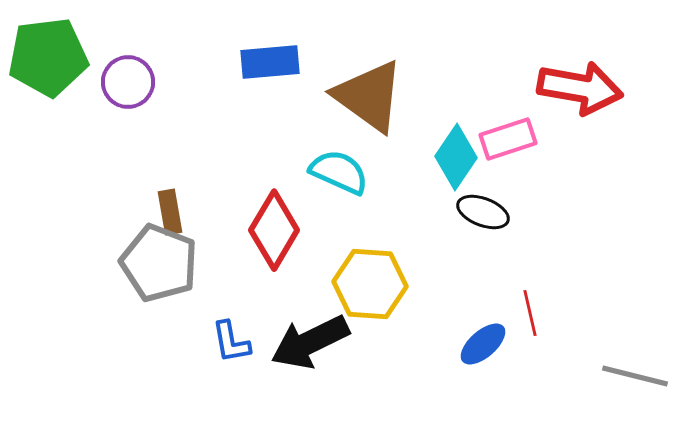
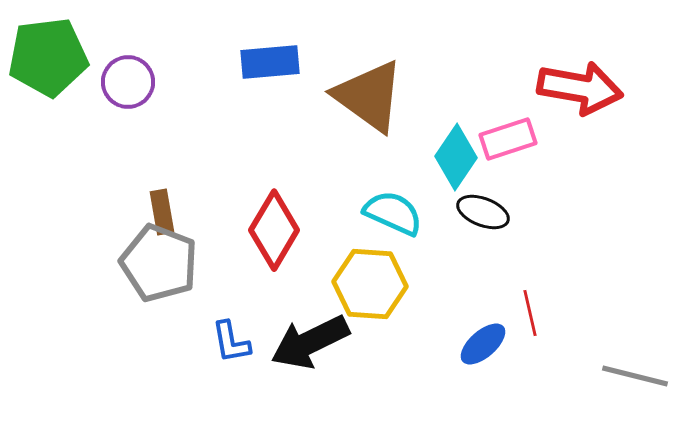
cyan semicircle: moved 54 px right, 41 px down
brown rectangle: moved 8 px left
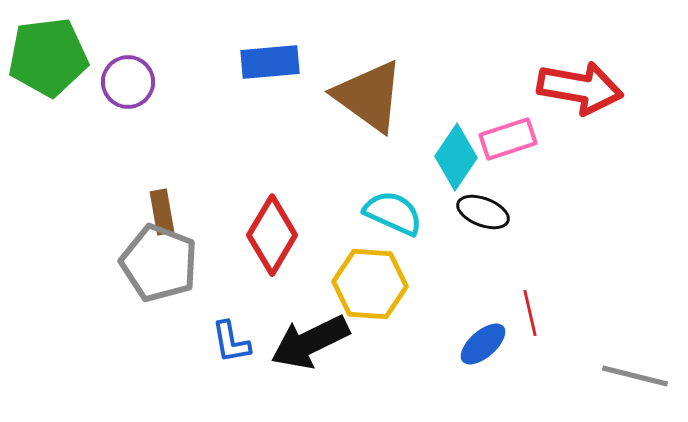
red diamond: moved 2 px left, 5 px down
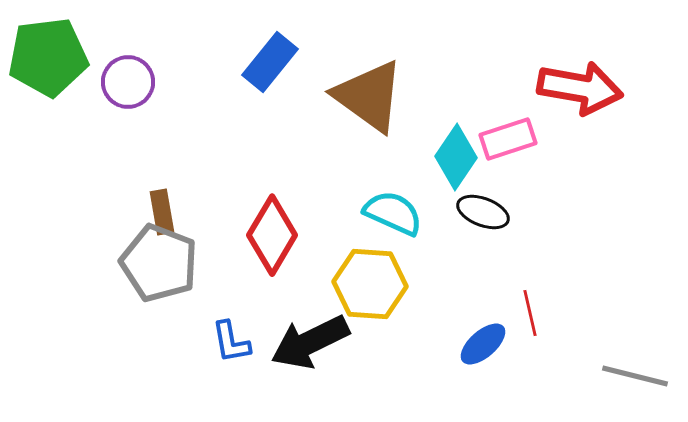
blue rectangle: rotated 46 degrees counterclockwise
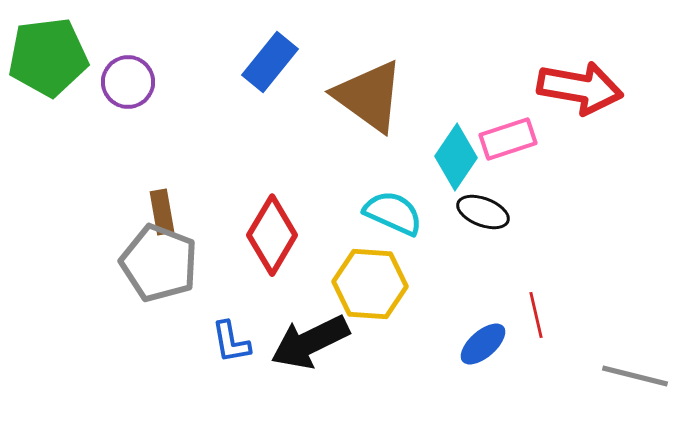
red line: moved 6 px right, 2 px down
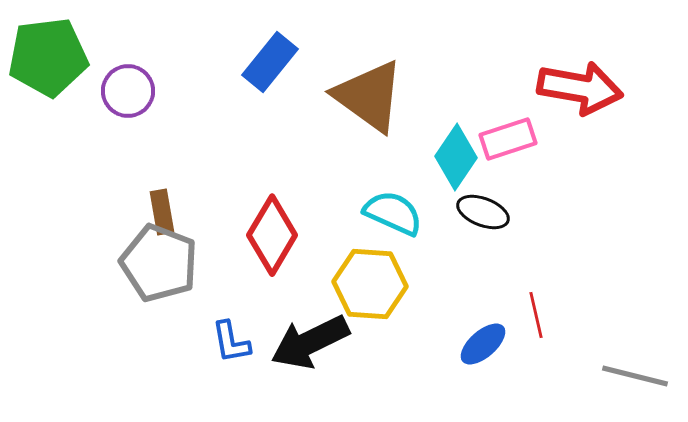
purple circle: moved 9 px down
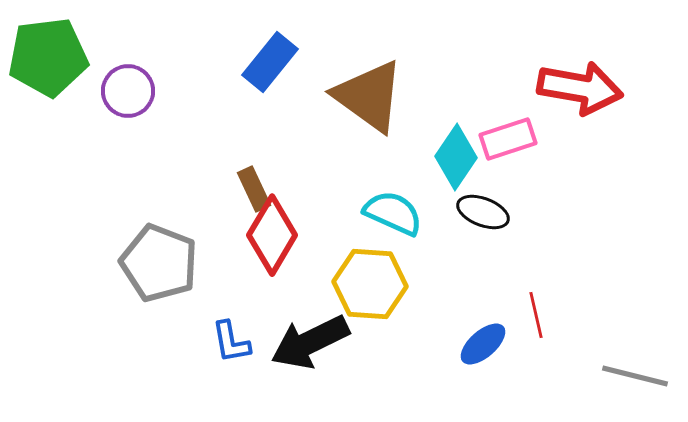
brown rectangle: moved 92 px right, 23 px up; rotated 15 degrees counterclockwise
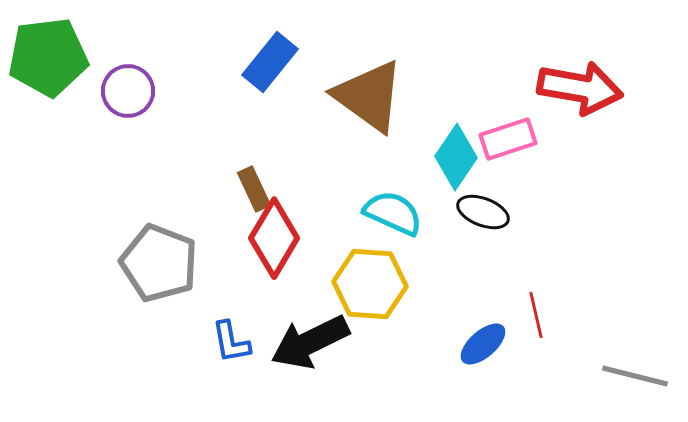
red diamond: moved 2 px right, 3 px down
